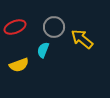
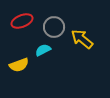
red ellipse: moved 7 px right, 6 px up
cyan semicircle: rotated 42 degrees clockwise
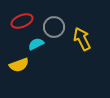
yellow arrow: rotated 25 degrees clockwise
cyan semicircle: moved 7 px left, 6 px up
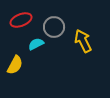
red ellipse: moved 1 px left, 1 px up
yellow arrow: moved 1 px right, 2 px down
yellow semicircle: moved 4 px left; rotated 42 degrees counterclockwise
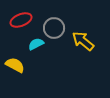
gray circle: moved 1 px down
yellow arrow: rotated 25 degrees counterclockwise
yellow semicircle: rotated 90 degrees counterclockwise
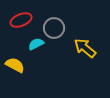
yellow arrow: moved 2 px right, 7 px down
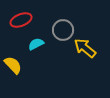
gray circle: moved 9 px right, 2 px down
yellow semicircle: moved 2 px left; rotated 18 degrees clockwise
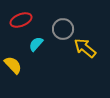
gray circle: moved 1 px up
cyan semicircle: rotated 21 degrees counterclockwise
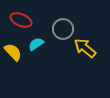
red ellipse: rotated 45 degrees clockwise
cyan semicircle: rotated 14 degrees clockwise
yellow semicircle: moved 13 px up
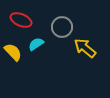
gray circle: moved 1 px left, 2 px up
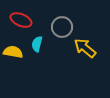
cyan semicircle: moved 1 px right; rotated 42 degrees counterclockwise
yellow semicircle: rotated 36 degrees counterclockwise
